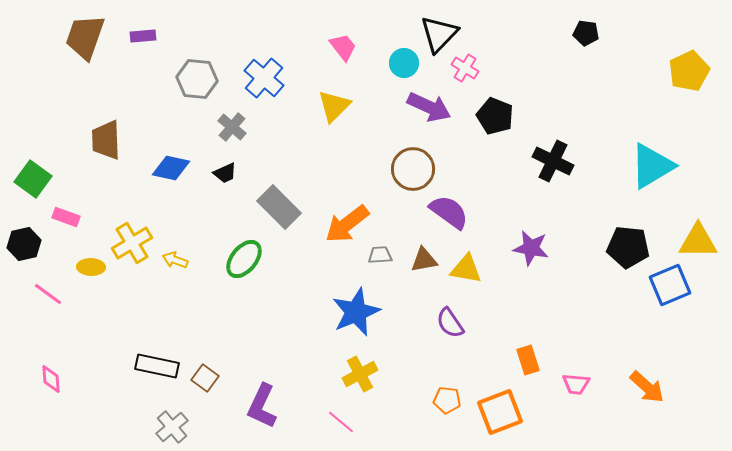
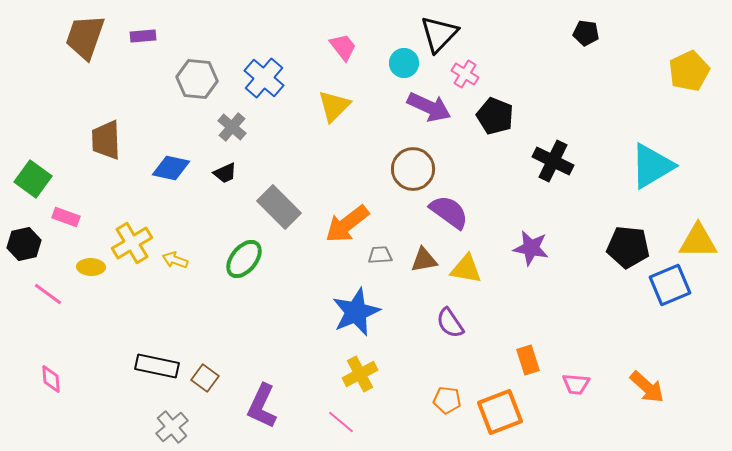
pink cross at (465, 68): moved 6 px down
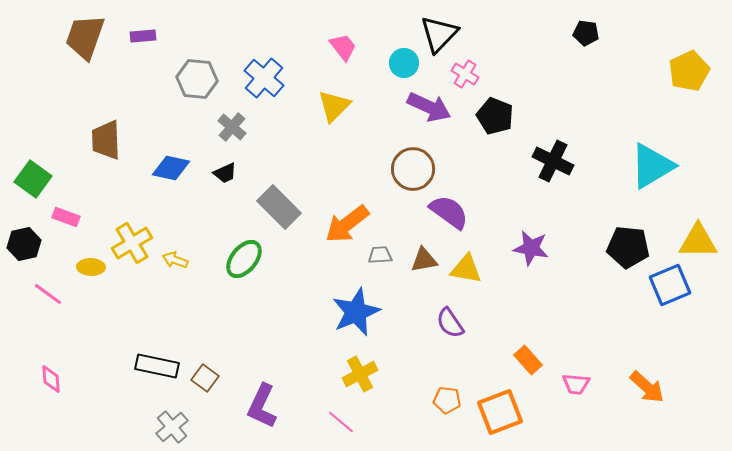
orange rectangle at (528, 360): rotated 24 degrees counterclockwise
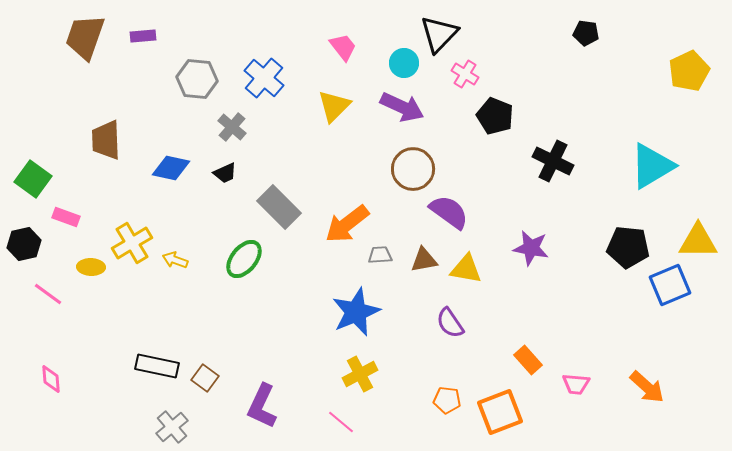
purple arrow at (429, 107): moved 27 px left
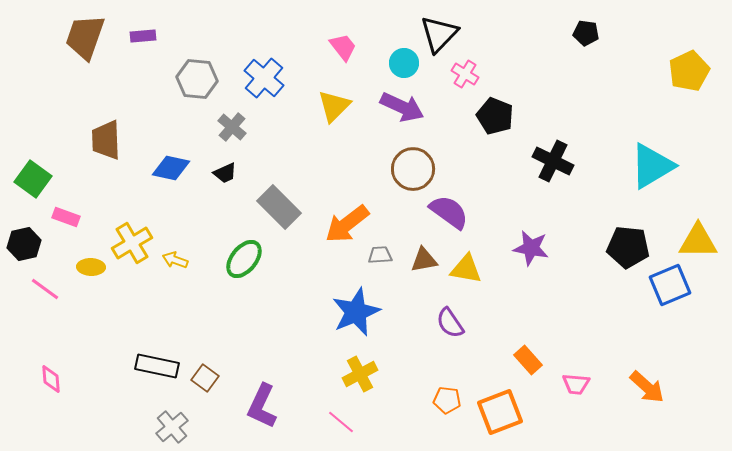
pink line at (48, 294): moved 3 px left, 5 px up
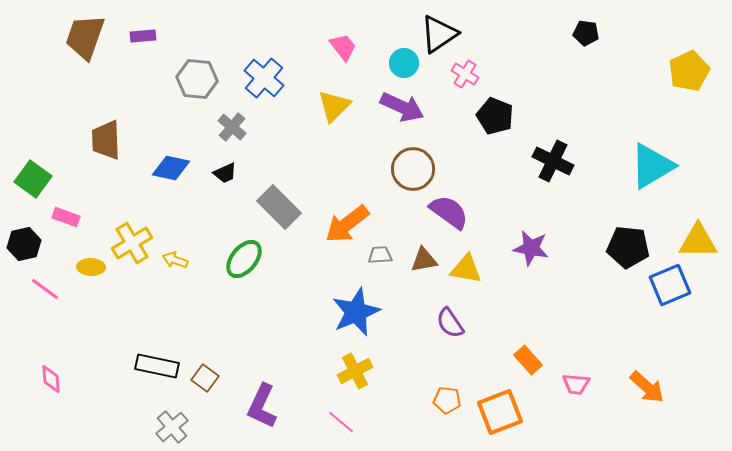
black triangle at (439, 34): rotated 12 degrees clockwise
yellow cross at (360, 374): moved 5 px left, 3 px up
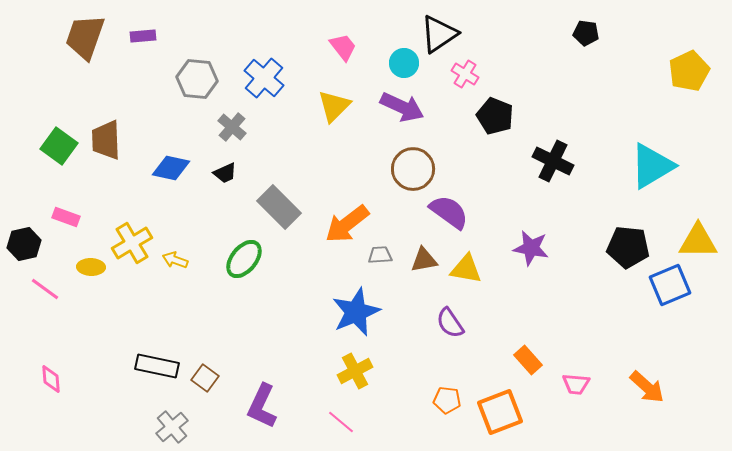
green square at (33, 179): moved 26 px right, 33 px up
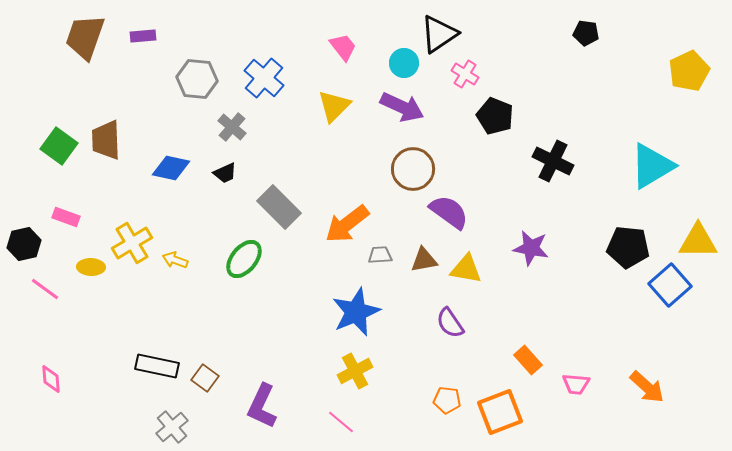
blue square at (670, 285): rotated 18 degrees counterclockwise
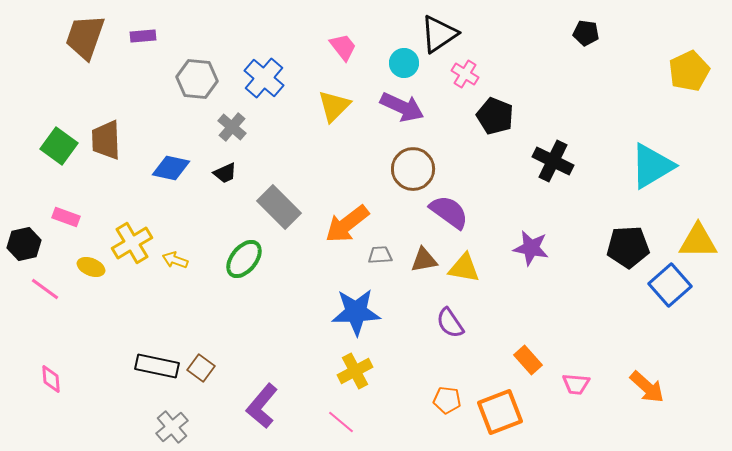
black pentagon at (628, 247): rotated 9 degrees counterclockwise
yellow ellipse at (91, 267): rotated 20 degrees clockwise
yellow triangle at (466, 269): moved 2 px left, 1 px up
blue star at (356, 312): rotated 21 degrees clockwise
brown square at (205, 378): moved 4 px left, 10 px up
purple L-shape at (262, 406): rotated 15 degrees clockwise
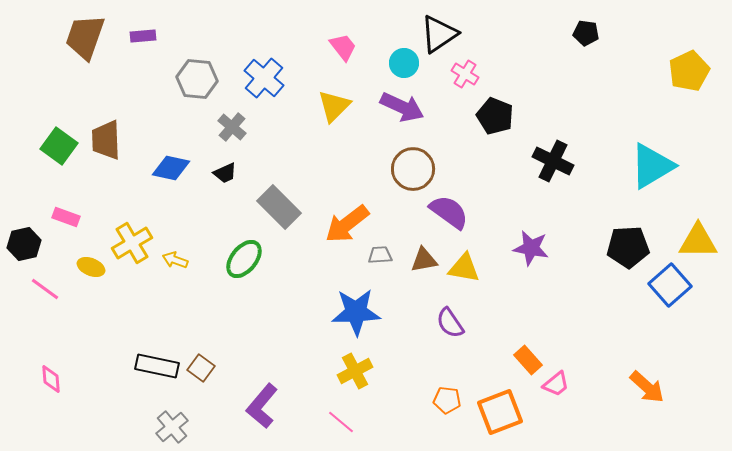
pink trapezoid at (576, 384): moved 20 px left; rotated 44 degrees counterclockwise
